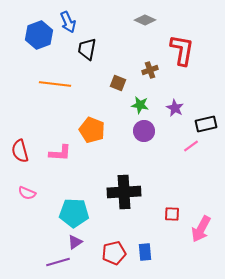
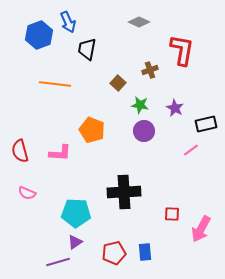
gray diamond: moved 6 px left, 2 px down
brown square: rotated 21 degrees clockwise
pink line: moved 4 px down
cyan pentagon: moved 2 px right
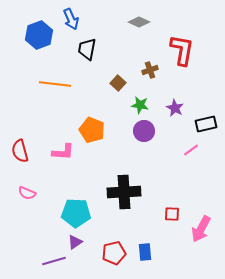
blue arrow: moved 3 px right, 3 px up
pink L-shape: moved 3 px right, 1 px up
purple line: moved 4 px left, 1 px up
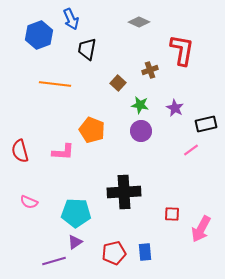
purple circle: moved 3 px left
pink semicircle: moved 2 px right, 9 px down
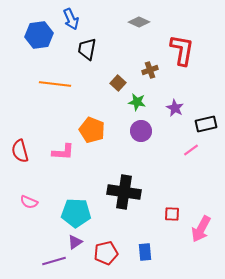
blue hexagon: rotated 12 degrees clockwise
green star: moved 3 px left, 3 px up
black cross: rotated 12 degrees clockwise
red pentagon: moved 8 px left
